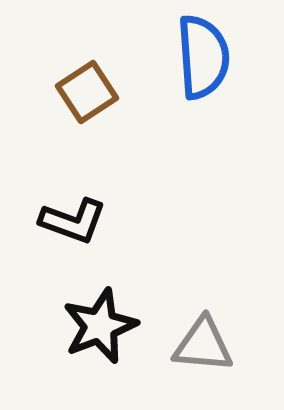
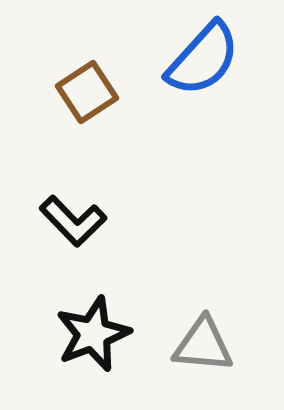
blue semicircle: moved 2 px down; rotated 46 degrees clockwise
black L-shape: rotated 26 degrees clockwise
black star: moved 7 px left, 8 px down
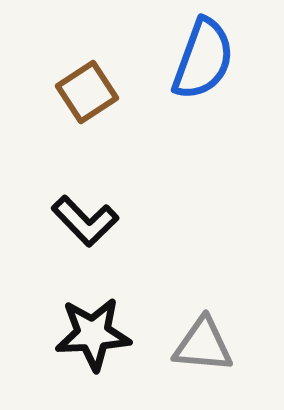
blue semicircle: rotated 22 degrees counterclockwise
black L-shape: moved 12 px right
black star: rotated 18 degrees clockwise
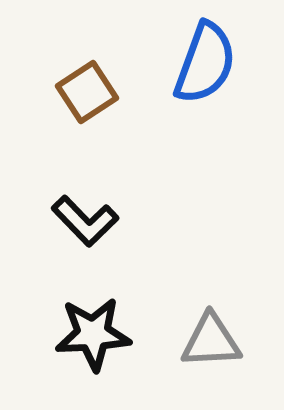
blue semicircle: moved 2 px right, 4 px down
gray triangle: moved 8 px right, 4 px up; rotated 8 degrees counterclockwise
